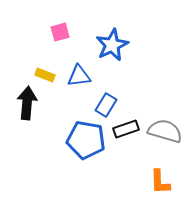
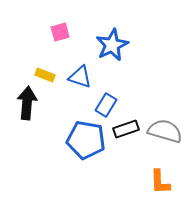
blue triangle: moved 1 px right, 1 px down; rotated 25 degrees clockwise
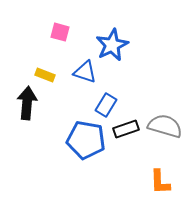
pink square: rotated 30 degrees clockwise
blue triangle: moved 5 px right, 5 px up
gray semicircle: moved 5 px up
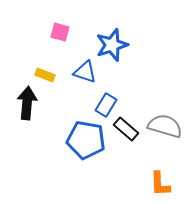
blue star: rotated 8 degrees clockwise
black rectangle: rotated 60 degrees clockwise
orange L-shape: moved 2 px down
